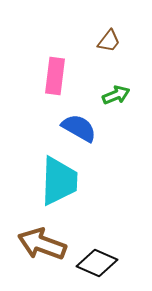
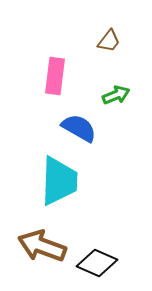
brown arrow: moved 2 px down
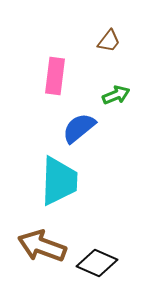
blue semicircle: rotated 69 degrees counterclockwise
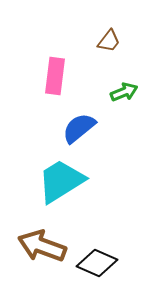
green arrow: moved 8 px right, 3 px up
cyan trapezoid: moved 2 px right; rotated 124 degrees counterclockwise
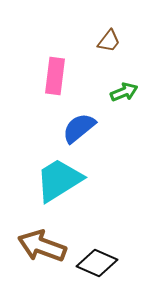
cyan trapezoid: moved 2 px left, 1 px up
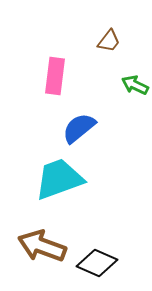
green arrow: moved 11 px right, 7 px up; rotated 132 degrees counterclockwise
cyan trapezoid: moved 1 px up; rotated 12 degrees clockwise
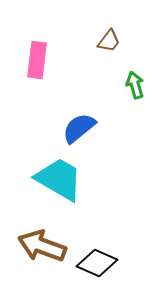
pink rectangle: moved 18 px left, 16 px up
green arrow: rotated 48 degrees clockwise
cyan trapezoid: rotated 50 degrees clockwise
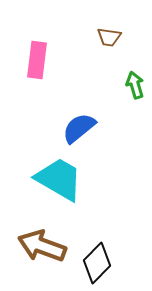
brown trapezoid: moved 4 px up; rotated 60 degrees clockwise
black diamond: rotated 69 degrees counterclockwise
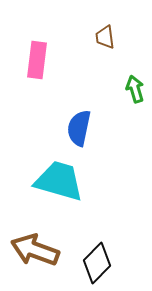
brown trapezoid: moved 4 px left; rotated 75 degrees clockwise
green arrow: moved 4 px down
blue semicircle: rotated 39 degrees counterclockwise
cyan trapezoid: moved 2 px down; rotated 14 degrees counterclockwise
brown arrow: moved 7 px left, 4 px down
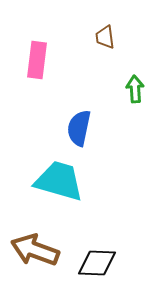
green arrow: rotated 12 degrees clockwise
black diamond: rotated 48 degrees clockwise
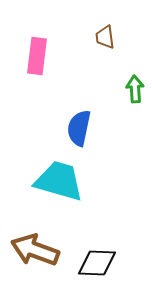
pink rectangle: moved 4 px up
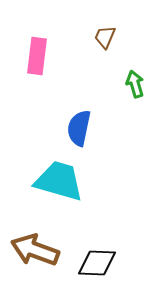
brown trapezoid: rotated 30 degrees clockwise
green arrow: moved 5 px up; rotated 12 degrees counterclockwise
